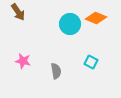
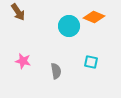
orange diamond: moved 2 px left, 1 px up
cyan circle: moved 1 px left, 2 px down
cyan square: rotated 16 degrees counterclockwise
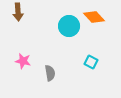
brown arrow: rotated 30 degrees clockwise
orange diamond: rotated 25 degrees clockwise
cyan square: rotated 16 degrees clockwise
gray semicircle: moved 6 px left, 2 px down
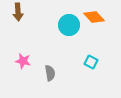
cyan circle: moved 1 px up
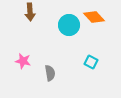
brown arrow: moved 12 px right
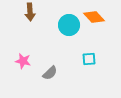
cyan square: moved 2 px left, 3 px up; rotated 32 degrees counterclockwise
gray semicircle: rotated 56 degrees clockwise
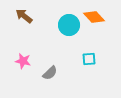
brown arrow: moved 6 px left, 4 px down; rotated 132 degrees clockwise
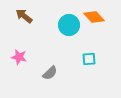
pink star: moved 4 px left, 4 px up
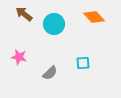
brown arrow: moved 2 px up
cyan circle: moved 15 px left, 1 px up
cyan square: moved 6 px left, 4 px down
